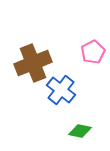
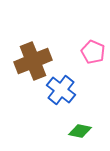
pink pentagon: rotated 20 degrees counterclockwise
brown cross: moved 2 px up
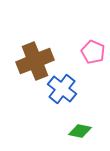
brown cross: moved 2 px right
blue cross: moved 1 px right, 1 px up
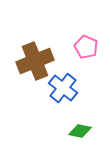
pink pentagon: moved 7 px left, 5 px up
blue cross: moved 1 px right, 1 px up
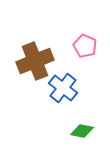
pink pentagon: moved 1 px left, 1 px up
green diamond: moved 2 px right
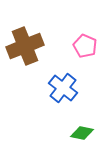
brown cross: moved 10 px left, 15 px up
green diamond: moved 2 px down
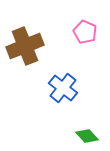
pink pentagon: moved 14 px up
green diamond: moved 5 px right, 3 px down; rotated 35 degrees clockwise
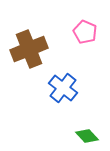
brown cross: moved 4 px right, 3 px down
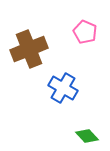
blue cross: rotated 8 degrees counterclockwise
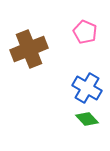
blue cross: moved 24 px right
green diamond: moved 17 px up
